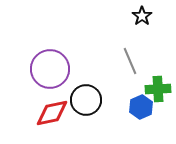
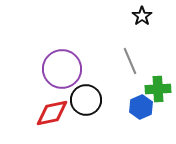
purple circle: moved 12 px right
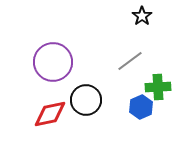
gray line: rotated 76 degrees clockwise
purple circle: moved 9 px left, 7 px up
green cross: moved 2 px up
red diamond: moved 2 px left, 1 px down
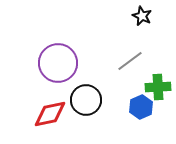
black star: rotated 12 degrees counterclockwise
purple circle: moved 5 px right, 1 px down
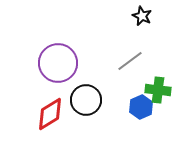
green cross: moved 3 px down; rotated 10 degrees clockwise
red diamond: rotated 20 degrees counterclockwise
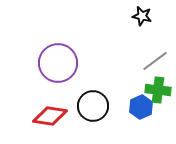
black star: rotated 12 degrees counterclockwise
gray line: moved 25 px right
black circle: moved 7 px right, 6 px down
red diamond: moved 2 px down; rotated 40 degrees clockwise
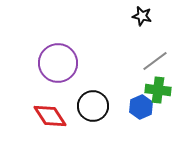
red diamond: rotated 48 degrees clockwise
